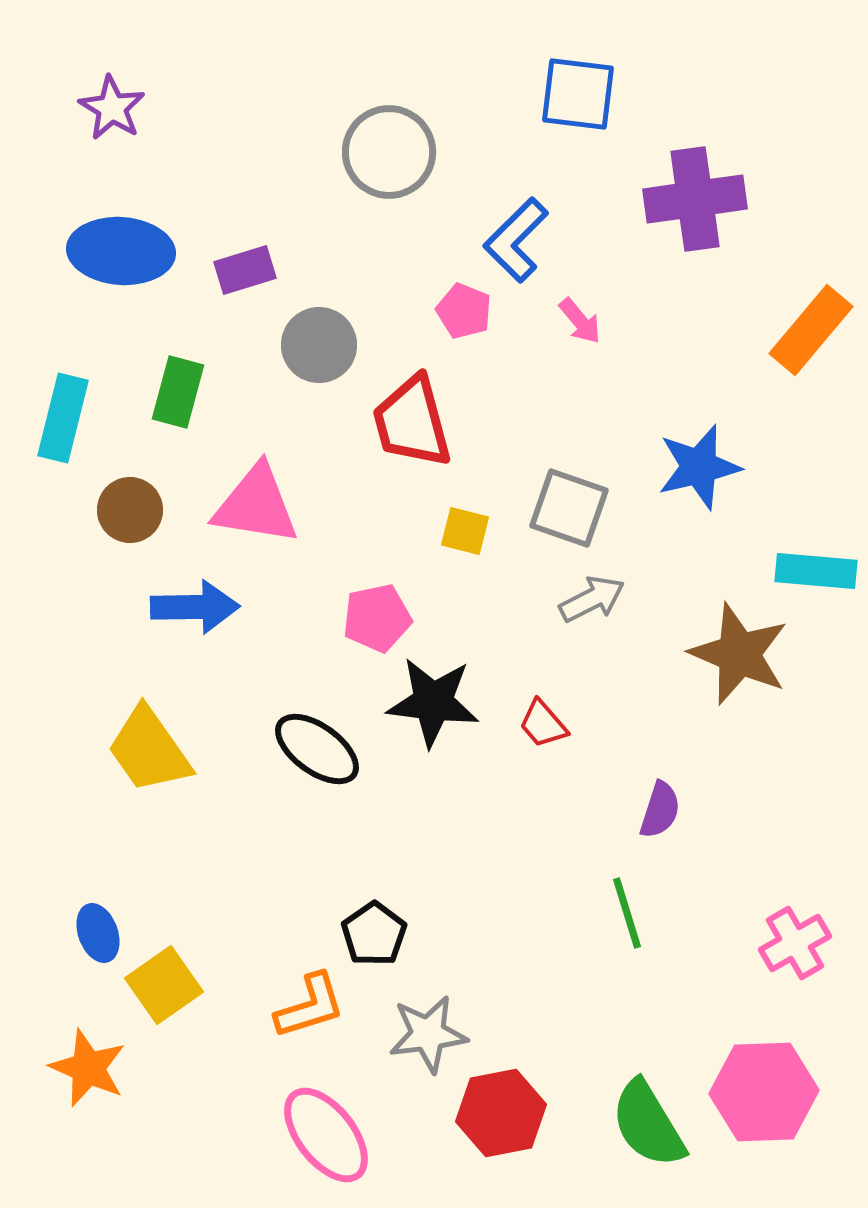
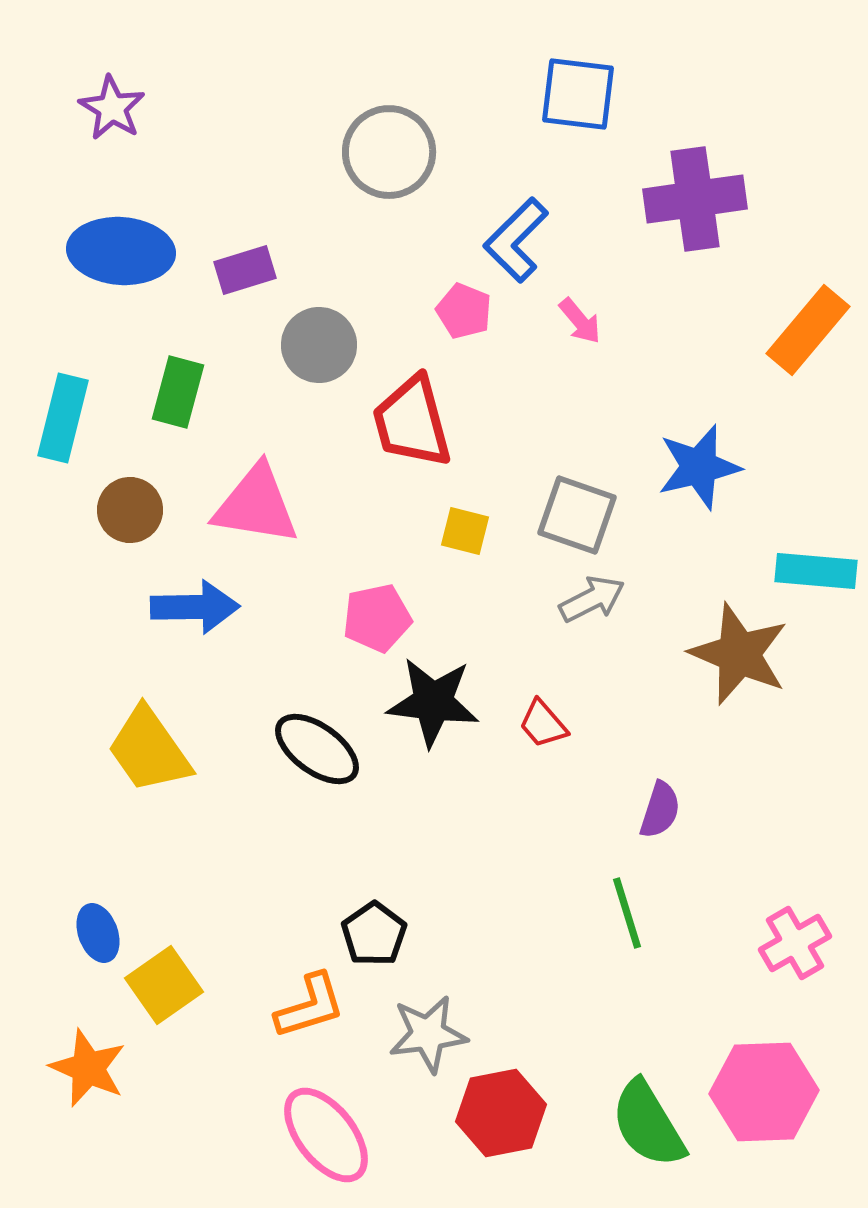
orange rectangle at (811, 330): moved 3 px left
gray square at (569, 508): moved 8 px right, 7 px down
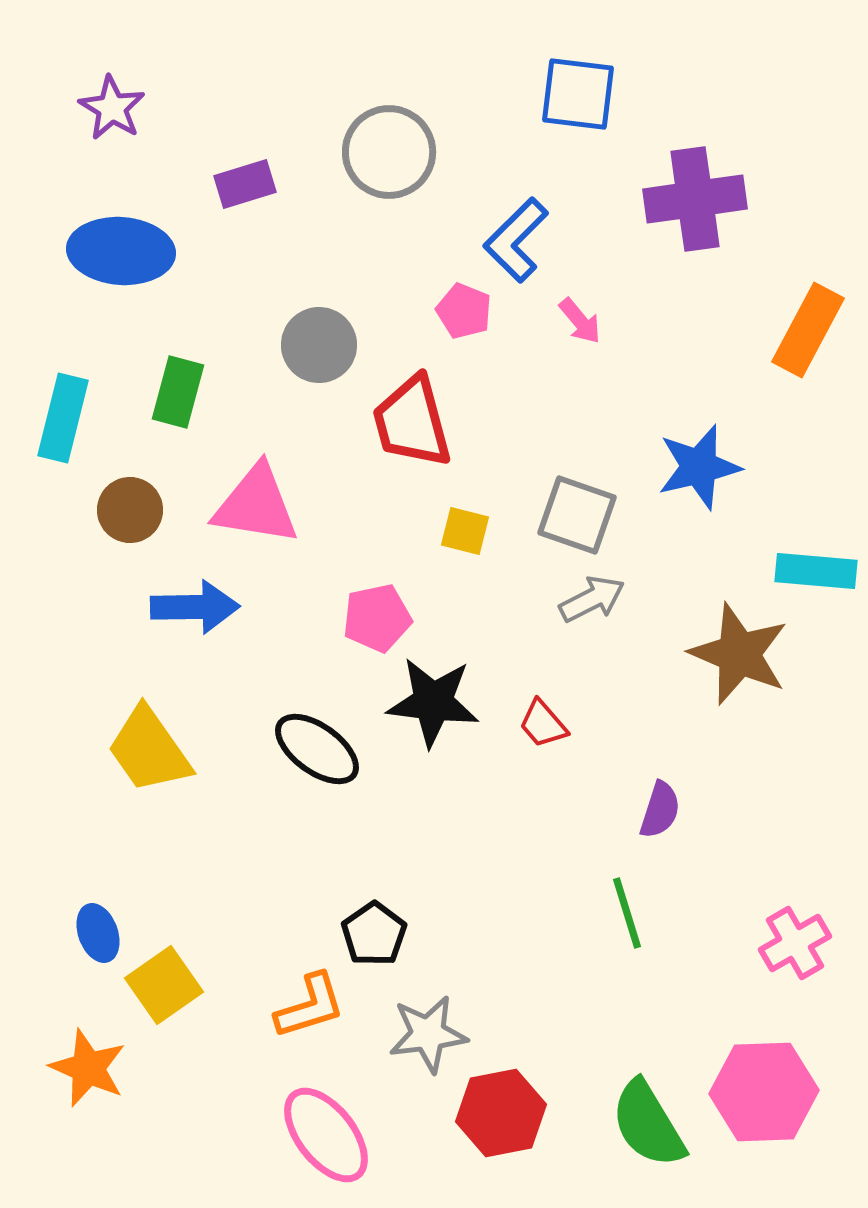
purple rectangle at (245, 270): moved 86 px up
orange rectangle at (808, 330): rotated 12 degrees counterclockwise
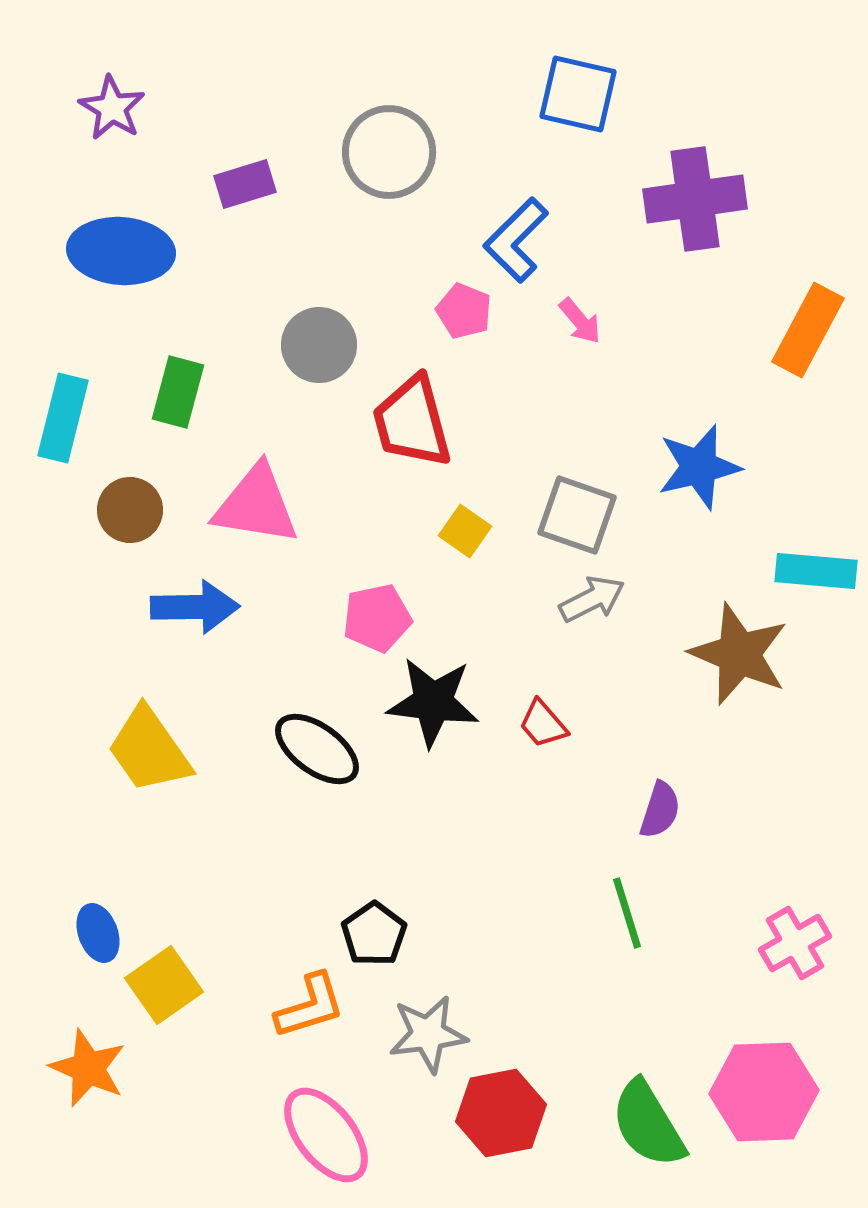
blue square at (578, 94): rotated 6 degrees clockwise
yellow square at (465, 531): rotated 21 degrees clockwise
